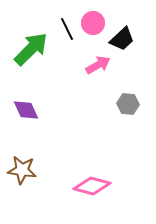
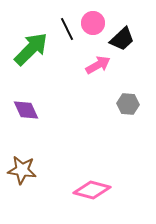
pink diamond: moved 4 px down
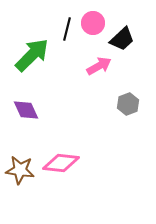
black line: rotated 40 degrees clockwise
green arrow: moved 1 px right, 6 px down
pink arrow: moved 1 px right, 1 px down
gray hexagon: rotated 25 degrees counterclockwise
brown star: moved 2 px left
pink diamond: moved 31 px left, 27 px up; rotated 9 degrees counterclockwise
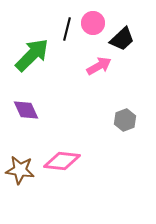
gray hexagon: moved 3 px left, 16 px down
pink diamond: moved 1 px right, 2 px up
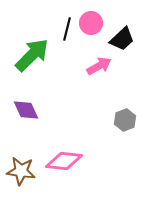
pink circle: moved 2 px left
pink diamond: moved 2 px right
brown star: moved 1 px right, 1 px down
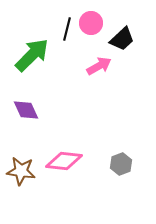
gray hexagon: moved 4 px left, 44 px down
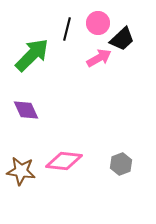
pink circle: moved 7 px right
pink arrow: moved 8 px up
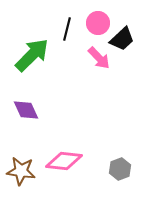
pink arrow: rotated 75 degrees clockwise
gray hexagon: moved 1 px left, 5 px down
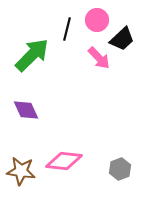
pink circle: moved 1 px left, 3 px up
